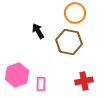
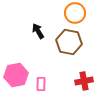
pink hexagon: moved 1 px left; rotated 10 degrees clockwise
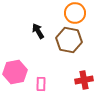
brown hexagon: moved 2 px up
pink hexagon: moved 1 px left, 3 px up
red cross: moved 1 px up
